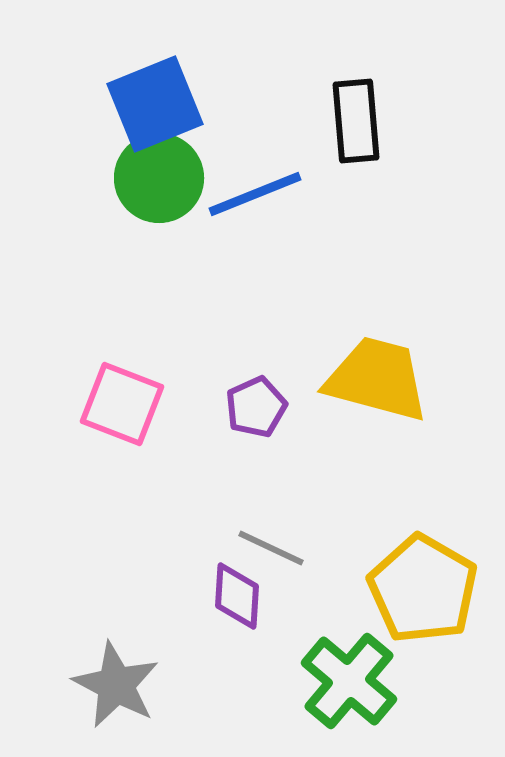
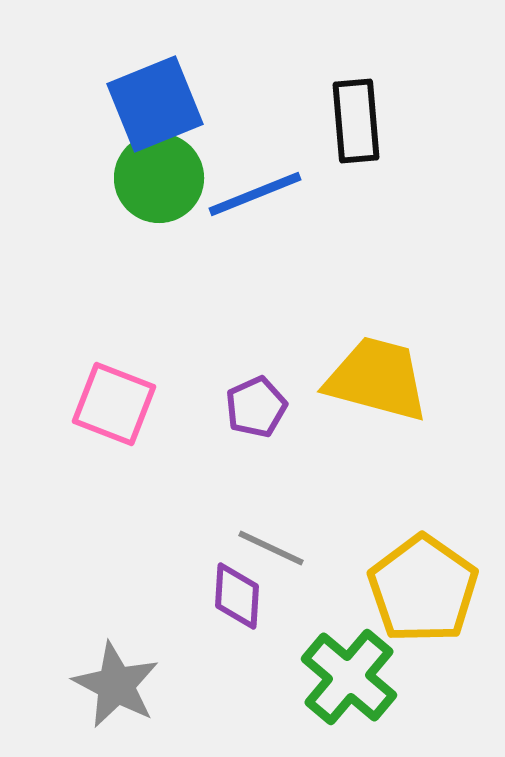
pink square: moved 8 px left
yellow pentagon: rotated 5 degrees clockwise
green cross: moved 4 px up
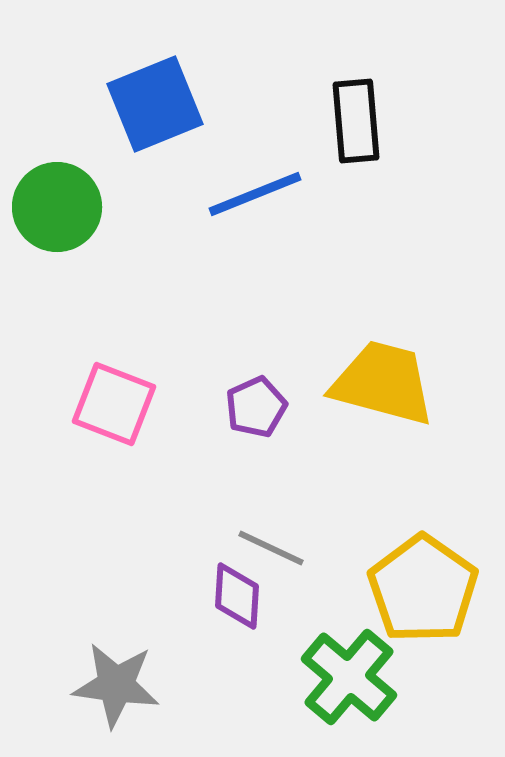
green circle: moved 102 px left, 29 px down
yellow trapezoid: moved 6 px right, 4 px down
gray star: rotated 20 degrees counterclockwise
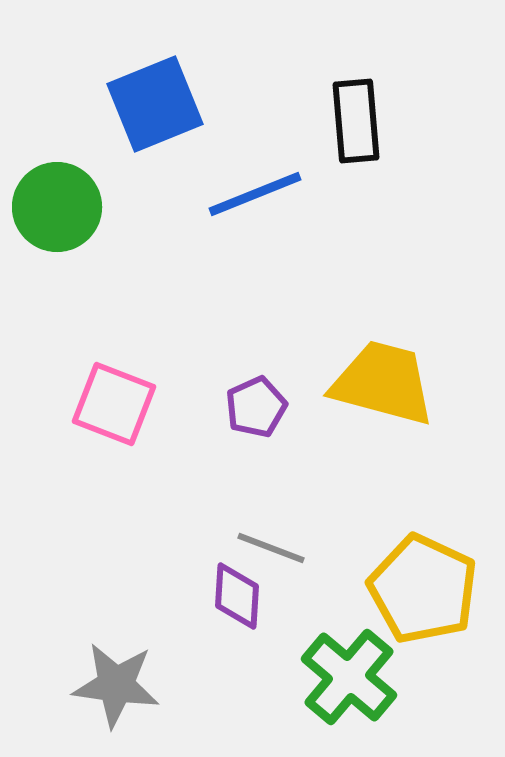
gray line: rotated 4 degrees counterclockwise
yellow pentagon: rotated 10 degrees counterclockwise
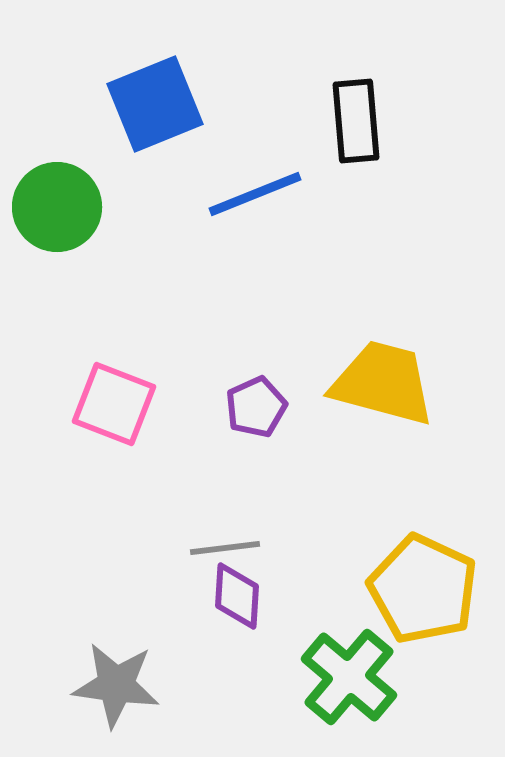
gray line: moved 46 px left; rotated 28 degrees counterclockwise
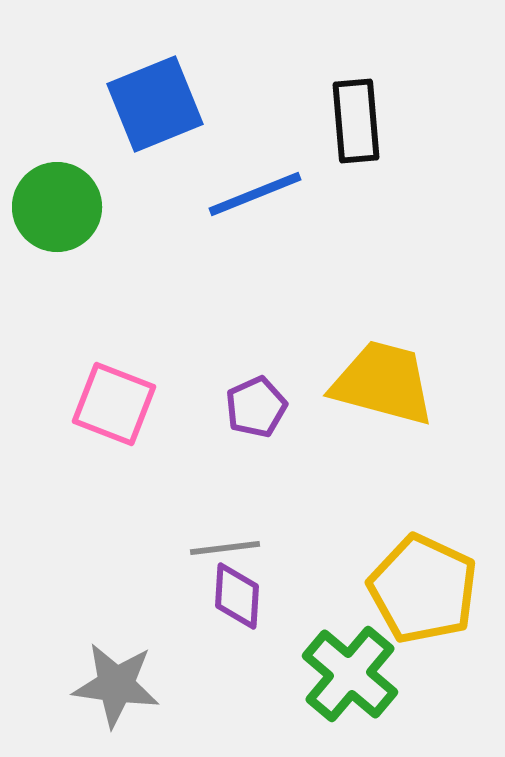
green cross: moved 1 px right, 3 px up
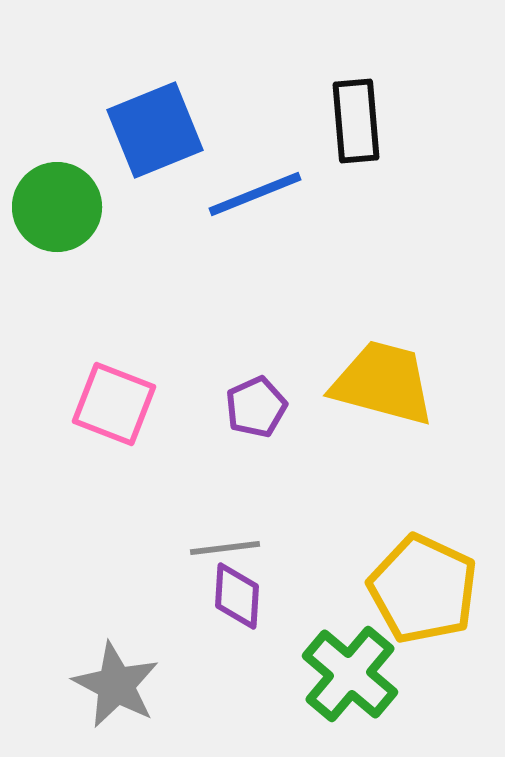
blue square: moved 26 px down
gray star: rotated 20 degrees clockwise
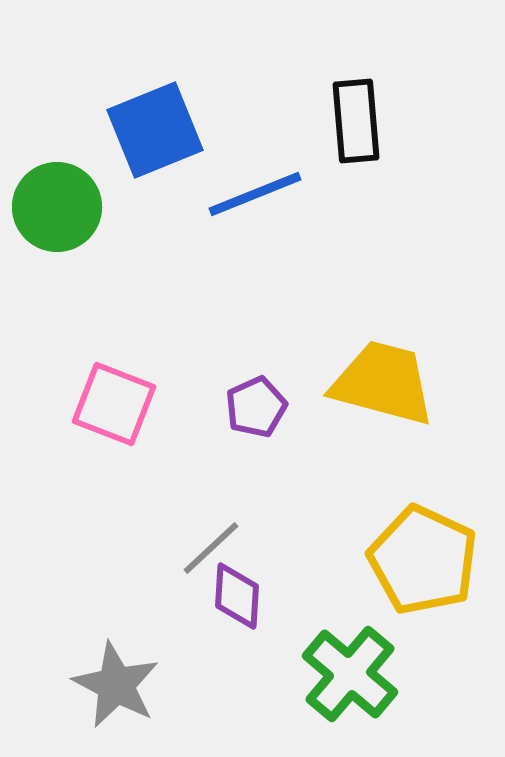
gray line: moved 14 px left; rotated 36 degrees counterclockwise
yellow pentagon: moved 29 px up
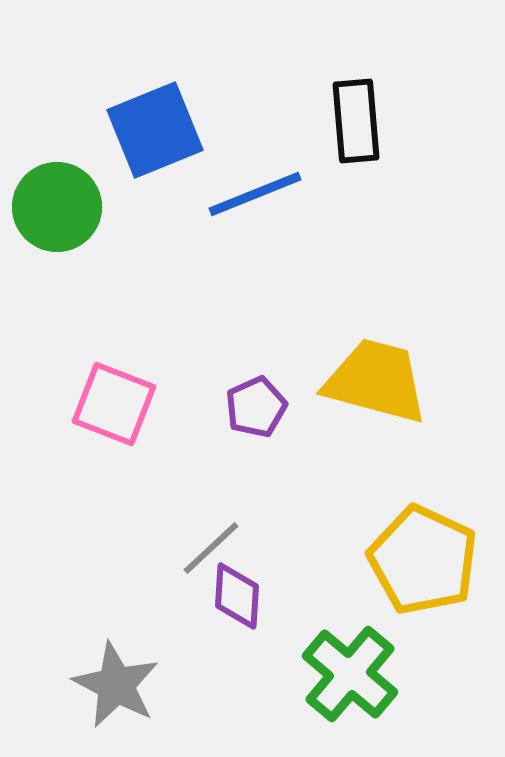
yellow trapezoid: moved 7 px left, 2 px up
